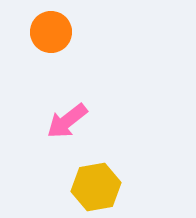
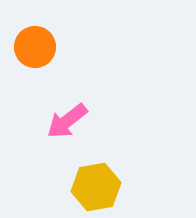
orange circle: moved 16 px left, 15 px down
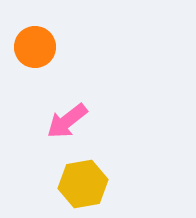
yellow hexagon: moved 13 px left, 3 px up
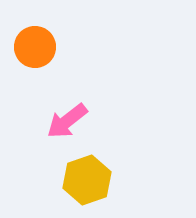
yellow hexagon: moved 4 px right, 4 px up; rotated 9 degrees counterclockwise
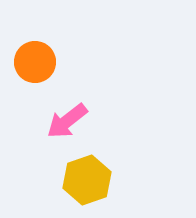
orange circle: moved 15 px down
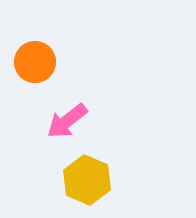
yellow hexagon: rotated 18 degrees counterclockwise
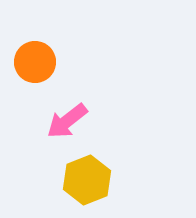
yellow hexagon: rotated 15 degrees clockwise
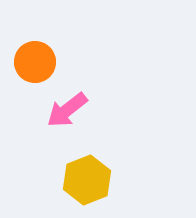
pink arrow: moved 11 px up
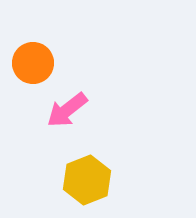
orange circle: moved 2 px left, 1 px down
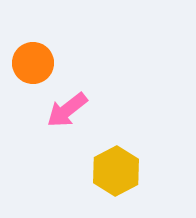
yellow hexagon: moved 29 px right, 9 px up; rotated 6 degrees counterclockwise
